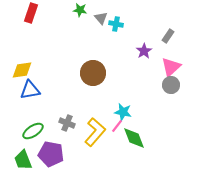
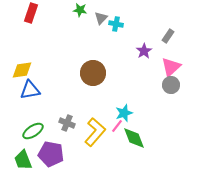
gray triangle: rotated 24 degrees clockwise
cyan star: moved 1 px right, 1 px down; rotated 30 degrees counterclockwise
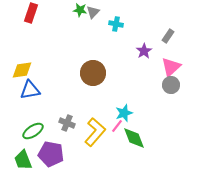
gray triangle: moved 8 px left, 6 px up
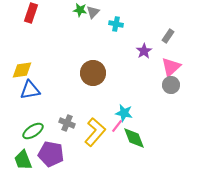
cyan star: rotated 30 degrees clockwise
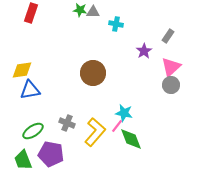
gray triangle: rotated 48 degrees clockwise
green diamond: moved 3 px left, 1 px down
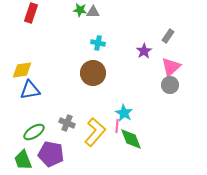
cyan cross: moved 18 px left, 19 px down
gray circle: moved 1 px left
cyan star: rotated 18 degrees clockwise
pink line: rotated 32 degrees counterclockwise
green ellipse: moved 1 px right, 1 px down
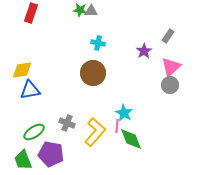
gray triangle: moved 2 px left, 1 px up
